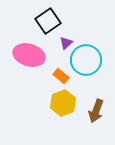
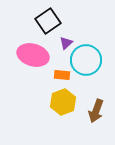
pink ellipse: moved 4 px right
orange rectangle: moved 1 px right, 1 px up; rotated 35 degrees counterclockwise
yellow hexagon: moved 1 px up
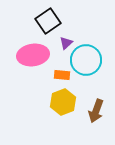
pink ellipse: rotated 24 degrees counterclockwise
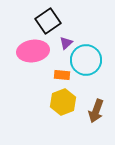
pink ellipse: moved 4 px up
